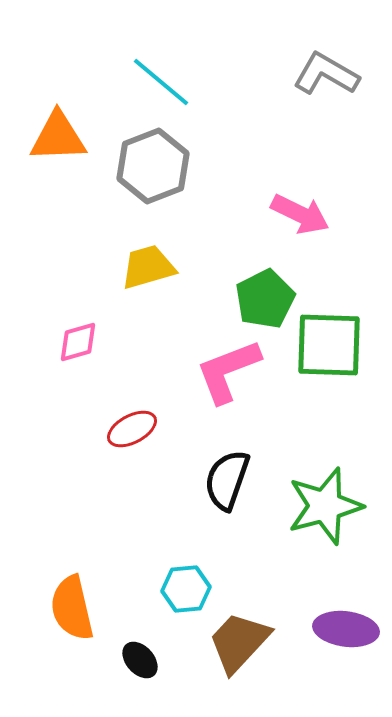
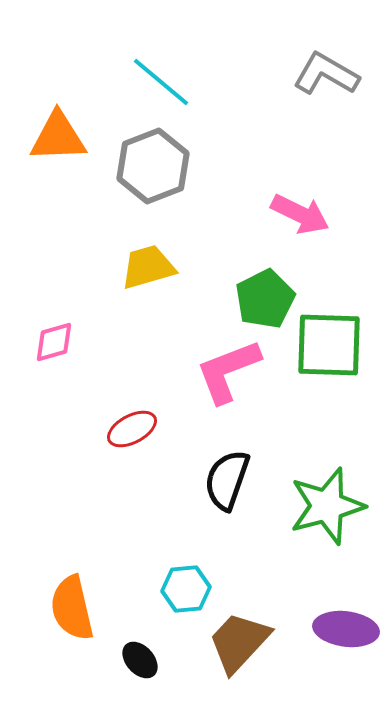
pink diamond: moved 24 px left
green star: moved 2 px right
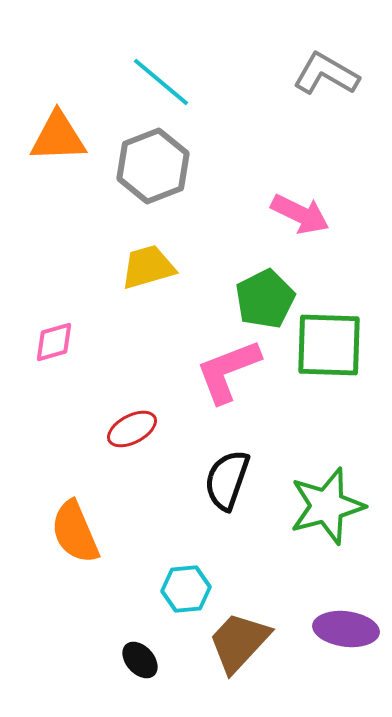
orange semicircle: moved 3 px right, 76 px up; rotated 10 degrees counterclockwise
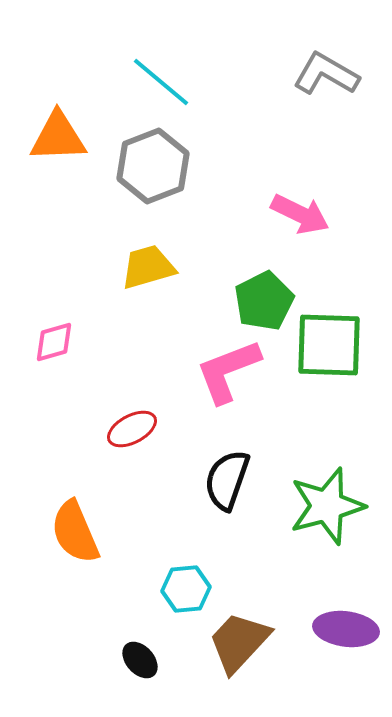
green pentagon: moved 1 px left, 2 px down
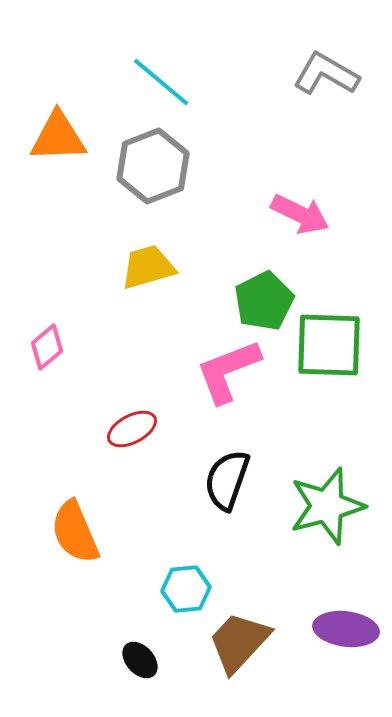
pink diamond: moved 7 px left, 5 px down; rotated 24 degrees counterclockwise
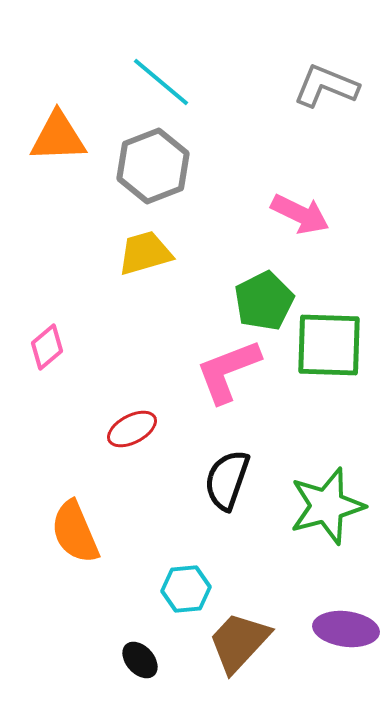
gray L-shape: moved 12 px down; rotated 8 degrees counterclockwise
yellow trapezoid: moved 3 px left, 14 px up
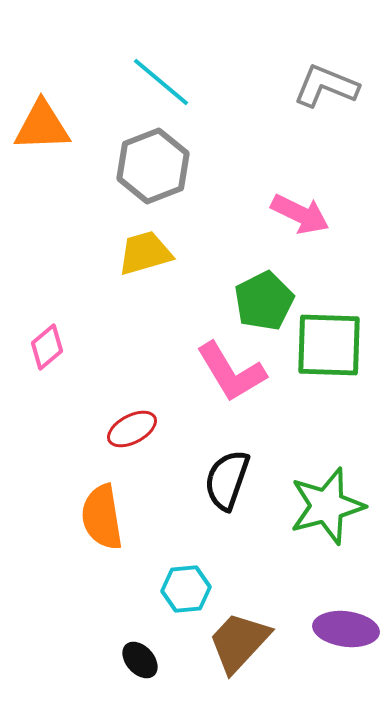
orange triangle: moved 16 px left, 11 px up
pink L-shape: moved 3 px right, 1 px down; rotated 100 degrees counterclockwise
orange semicircle: moved 27 px right, 15 px up; rotated 14 degrees clockwise
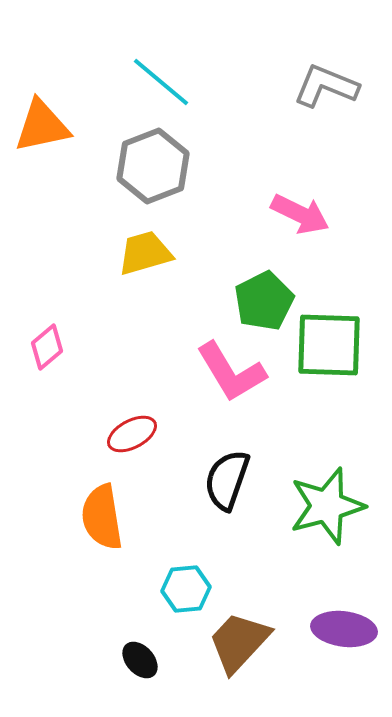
orange triangle: rotated 10 degrees counterclockwise
red ellipse: moved 5 px down
purple ellipse: moved 2 px left
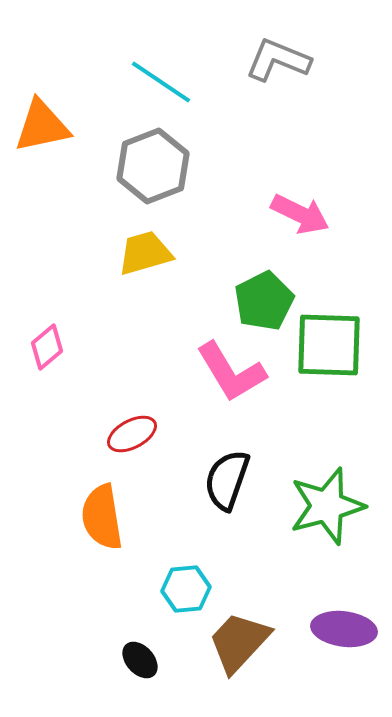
cyan line: rotated 6 degrees counterclockwise
gray L-shape: moved 48 px left, 26 px up
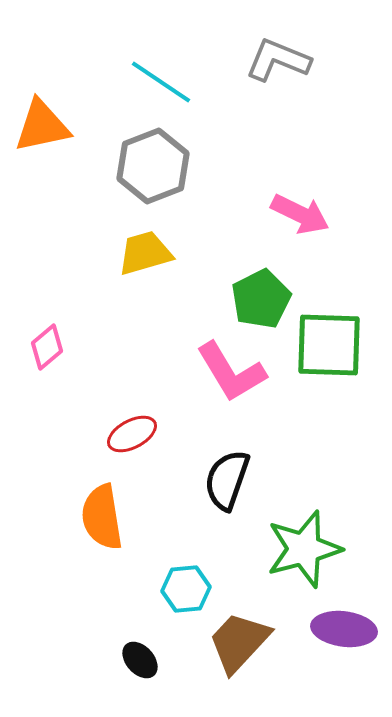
green pentagon: moved 3 px left, 2 px up
green star: moved 23 px left, 43 px down
